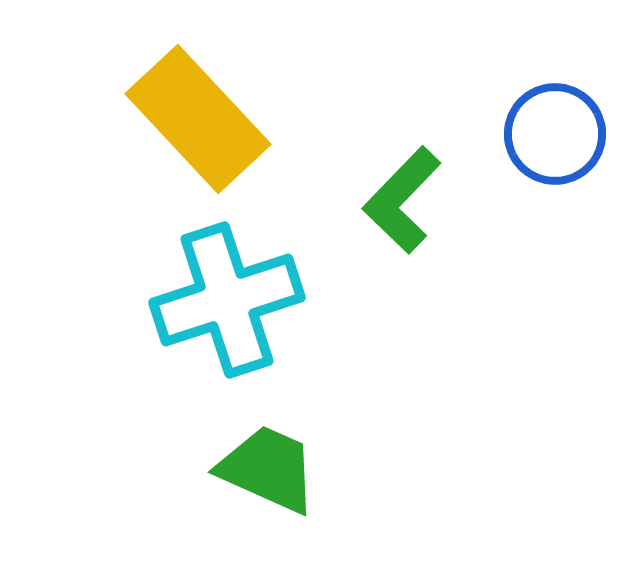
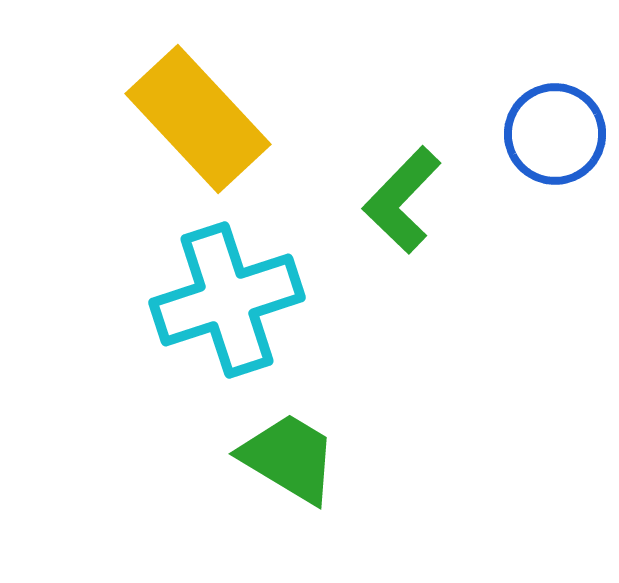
green trapezoid: moved 21 px right, 11 px up; rotated 7 degrees clockwise
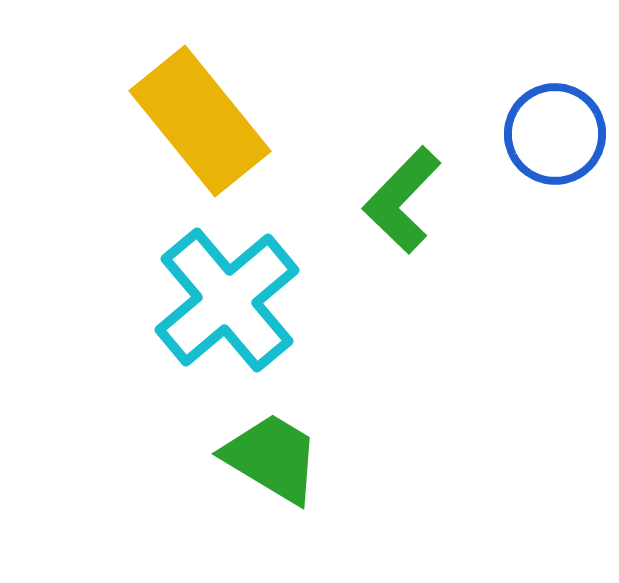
yellow rectangle: moved 2 px right, 2 px down; rotated 4 degrees clockwise
cyan cross: rotated 22 degrees counterclockwise
green trapezoid: moved 17 px left
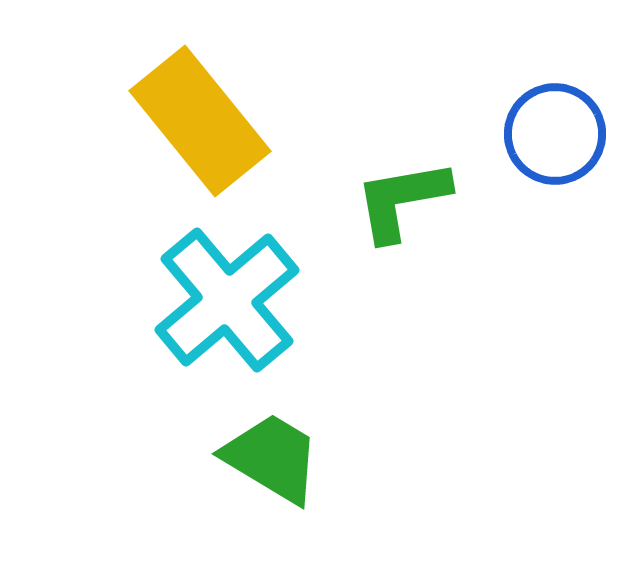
green L-shape: rotated 36 degrees clockwise
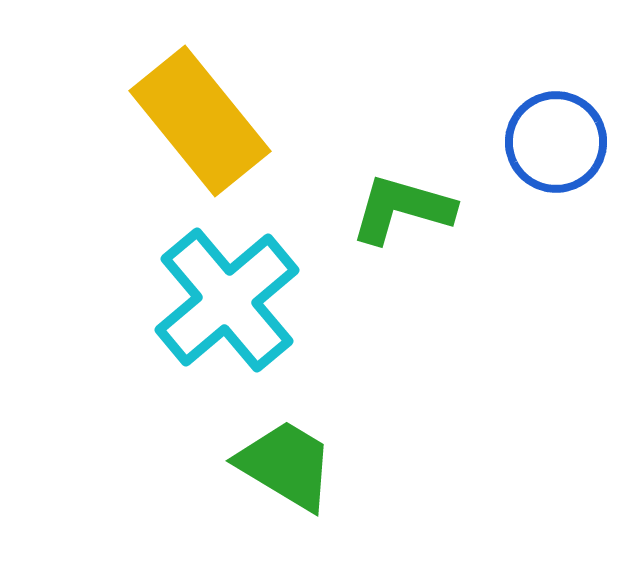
blue circle: moved 1 px right, 8 px down
green L-shape: moved 9 px down; rotated 26 degrees clockwise
green trapezoid: moved 14 px right, 7 px down
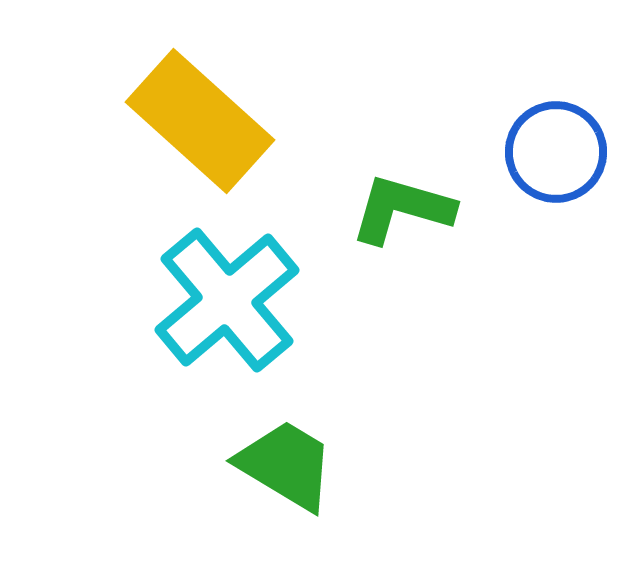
yellow rectangle: rotated 9 degrees counterclockwise
blue circle: moved 10 px down
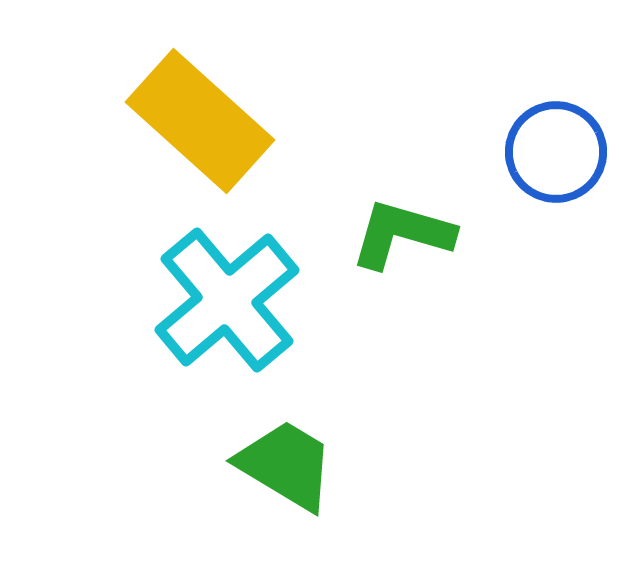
green L-shape: moved 25 px down
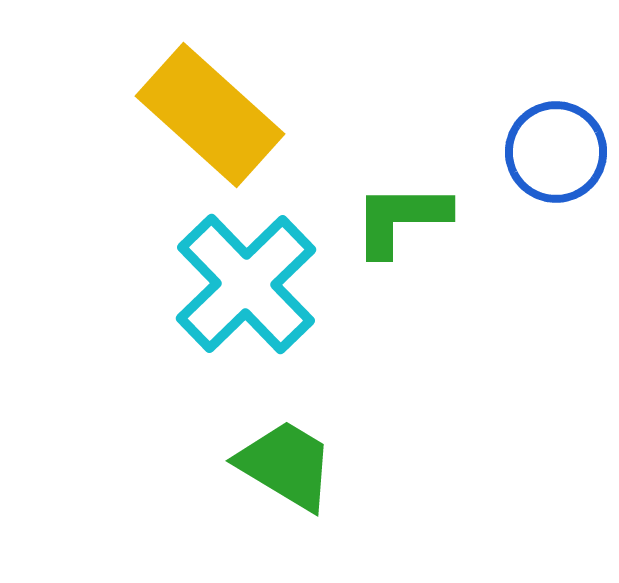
yellow rectangle: moved 10 px right, 6 px up
green L-shape: moved 1 px left, 15 px up; rotated 16 degrees counterclockwise
cyan cross: moved 19 px right, 16 px up; rotated 4 degrees counterclockwise
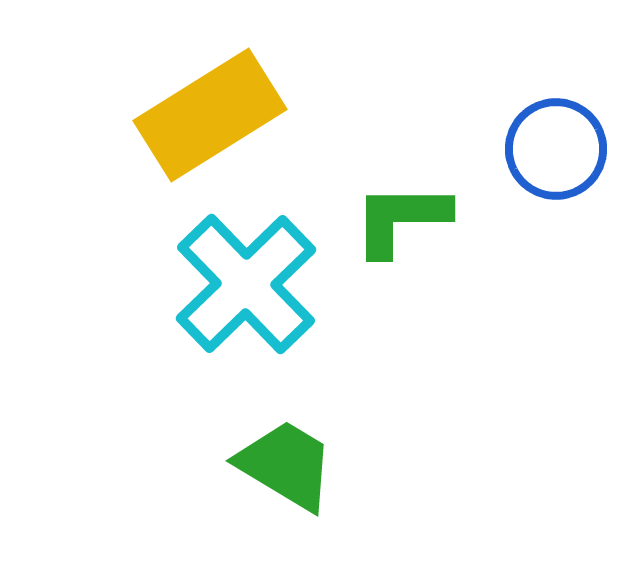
yellow rectangle: rotated 74 degrees counterclockwise
blue circle: moved 3 px up
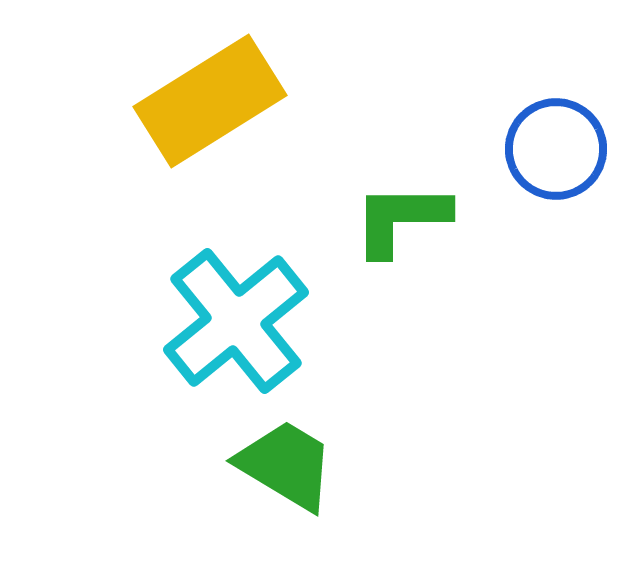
yellow rectangle: moved 14 px up
cyan cross: moved 10 px left, 37 px down; rotated 5 degrees clockwise
